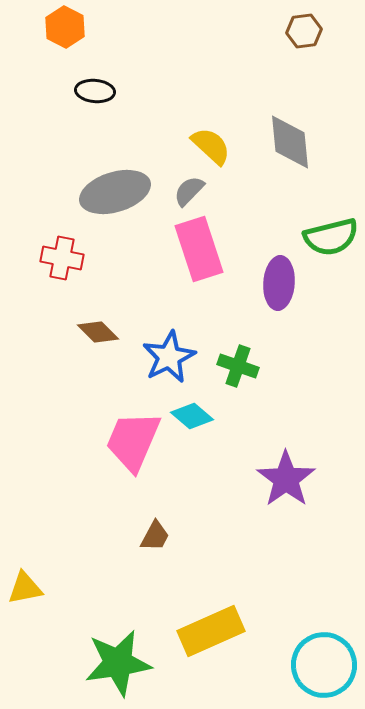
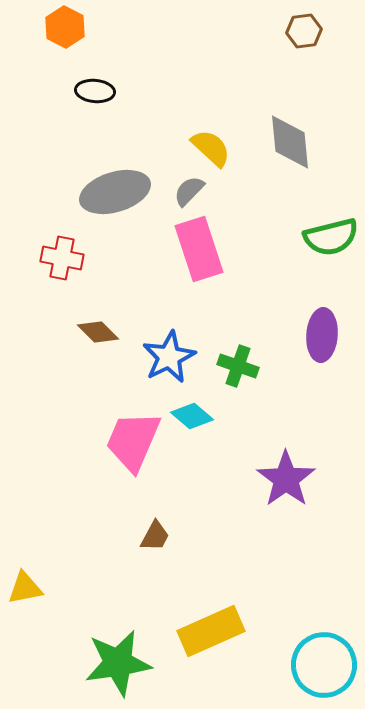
yellow semicircle: moved 2 px down
purple ellipse: moved 43 px right, 52 px down
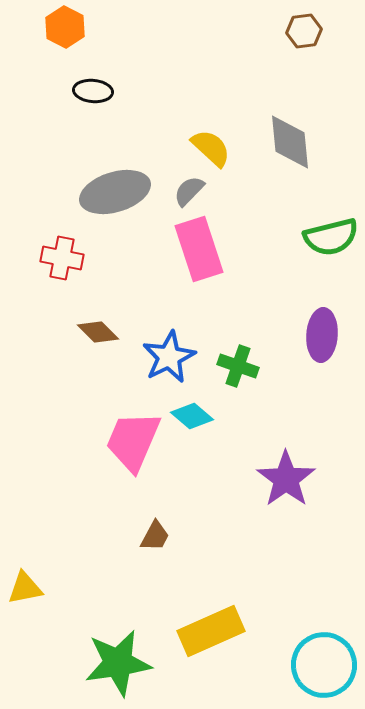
black ellipse: moved 2 px left
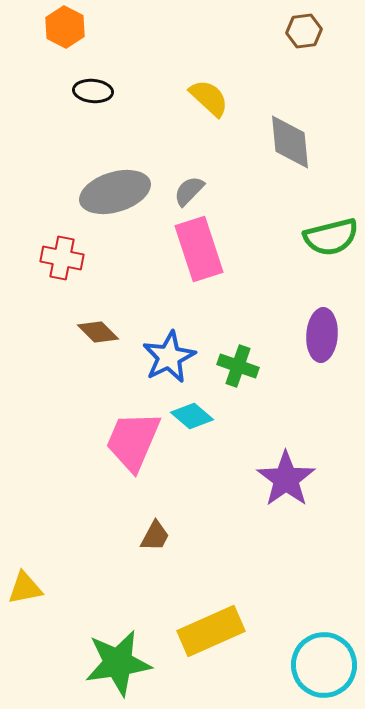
yellow semicircle: moved 2 px left, 50 px up
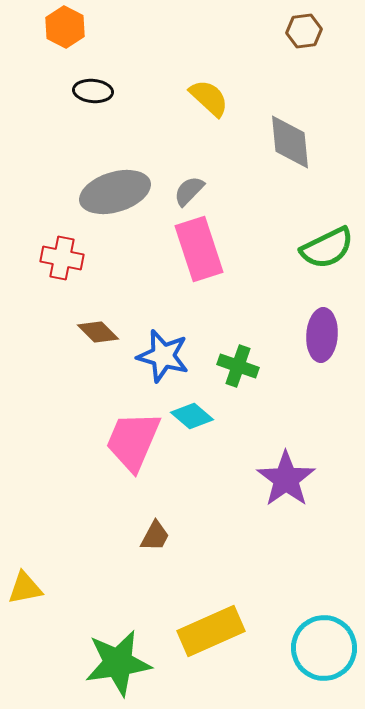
green semicircle: moved 4 px left, 11 px down; rotated 12 degrees counterclockwise
blue star: moved 6 px left, 1 px up; rotated 30 degrees counterclockwise
cyan circle: moved 17 px up
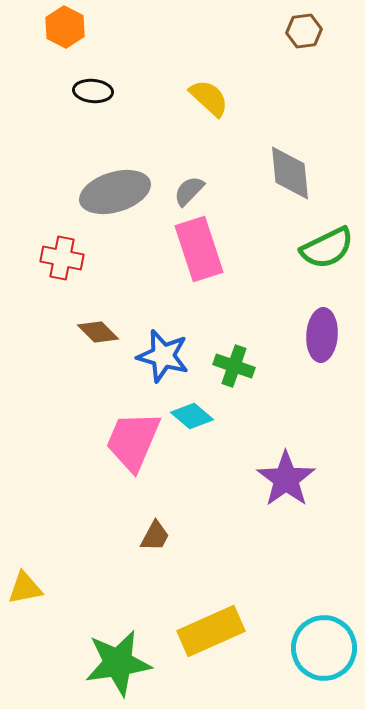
gray diamond: moved 31 px down
green cross: moved 4 px left
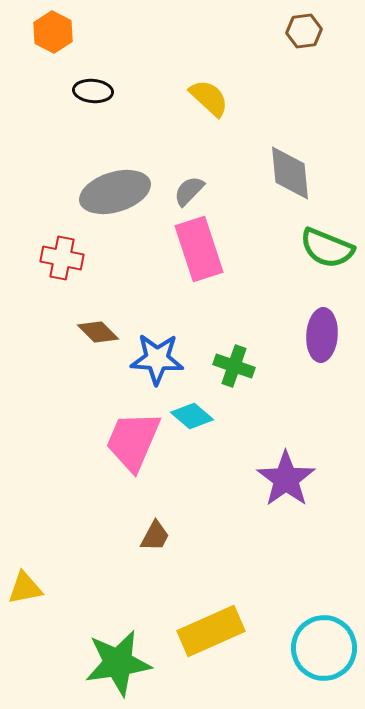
orange hexagon: moved 12 px left, 5 px down
green semicircle: rotated 48 degrees clockwise
blue star: moved 6 px left, 3 px down; rotated 12 degrees counterclockwise
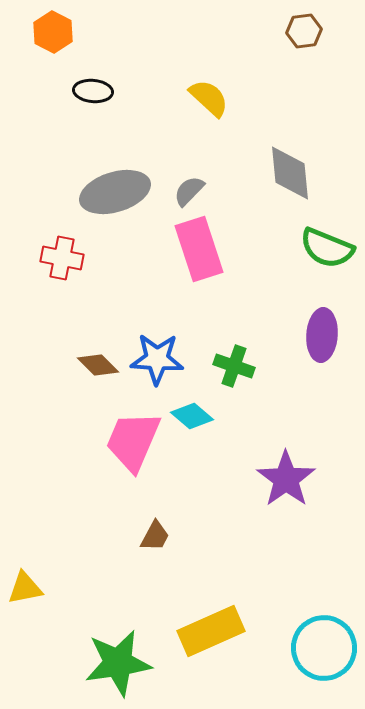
brown diamond: moved 33 px down
